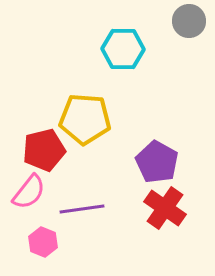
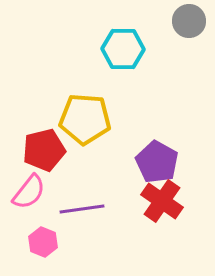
red cross: moved 3 px left, 7 px up
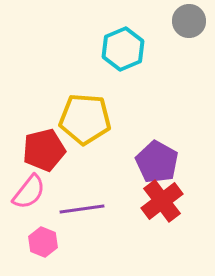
cyan hexagon: rotated 24 degrees counterclockwise
red cross: rotated 18 degrees clockwise
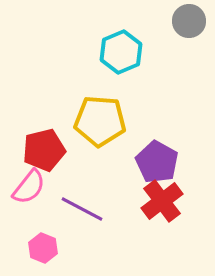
cyan hexagon: moved 2 px left, 3 px down
yellow pentagon: moved 15 px right, 2 px down
pink semicircle: moved 5 px up
purple line: rotated 36 degrees clockwise
pink hexagon: moved 6 px down
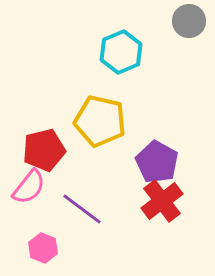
yellow pentagon: rotated 9 degrees clockwise
purple line: rotated 9 degrees clockwise
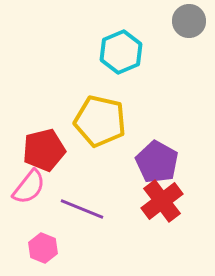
purple line: rotated 15 degrees counterclockwise
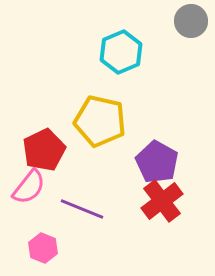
gray circle: moved 2 px right
red pentagon: rotated 12 degrees counterclockwise
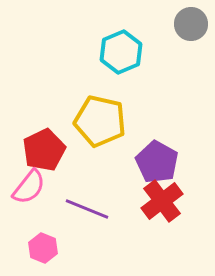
gray circle: moved 3 px down
purple line: moved 5 px right
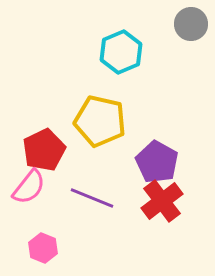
purple line: moved 5 px right, 11 px up
